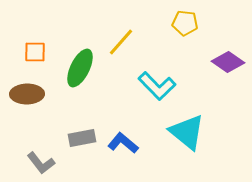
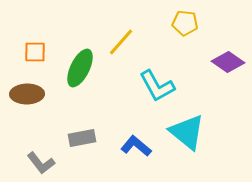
cyan L-shape: rotated 15 degrees clockwise
blue L-shape: moved 13 px right, 3 px down
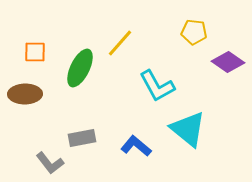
yellow pentagon: moved 9 px right, 9 px down
yellow line: moved 1 px left, 1 px down
brown ellipse: moved 2 px left
cyan triangle: moved 1 px right, 3 px up
gray L-shape: moved 9 px right
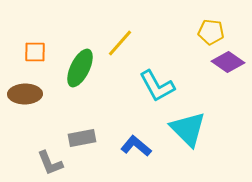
yellow pentagon: moved 17 px right
cyan triangle: rotated 6 degrees clockwise
gray L-shape: rotated 16 degrees clockwise
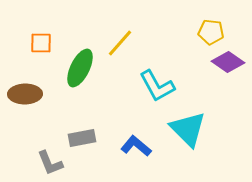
orange square: moved 6 px right, 9 px up
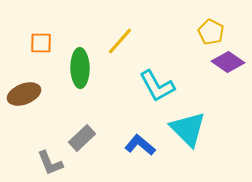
yellow pentagon: rotated 20 degrees clockwise
yellow line: moved 2 px up
green ellipse: rotated 27 degrees counterclockwise
brown ellipse: moved 1 px left; rotated 20 degrees counterclockwise
gray rectangle: rotated 32 degrees counterclockwise
blue L-shape: moved 4 px right, 1 px up
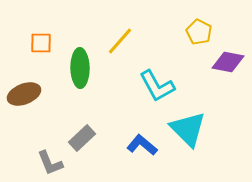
yellow pentagon: moved 12 px left
purple diamond: rotated 24 degrees counterclockwise
blue L-shape: moved 2 px right
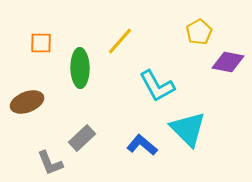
yellow pentagon: rotated 15 degrees clockwise
brown ellipse: moved 3 px right, 8 px down
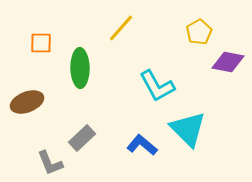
yellow line: moved 1 px right, 13 px up
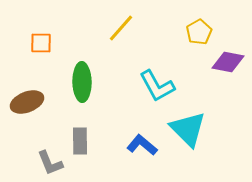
green ellipse: moved 2 px right, 14 px down
gray rectangle: moved 2 px left, 3 px down; rotated 48 degrees counterclockwise
